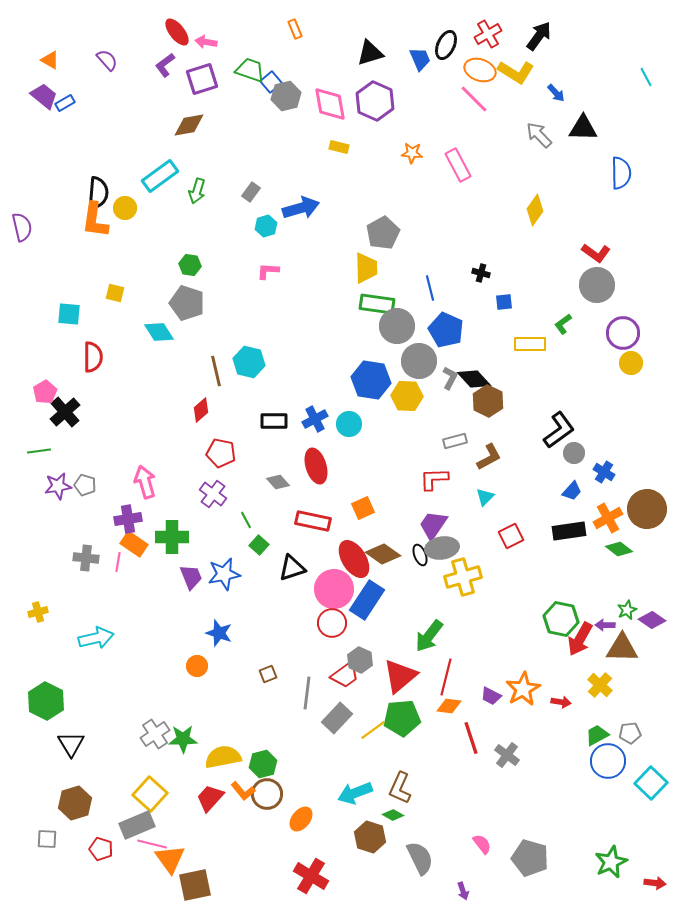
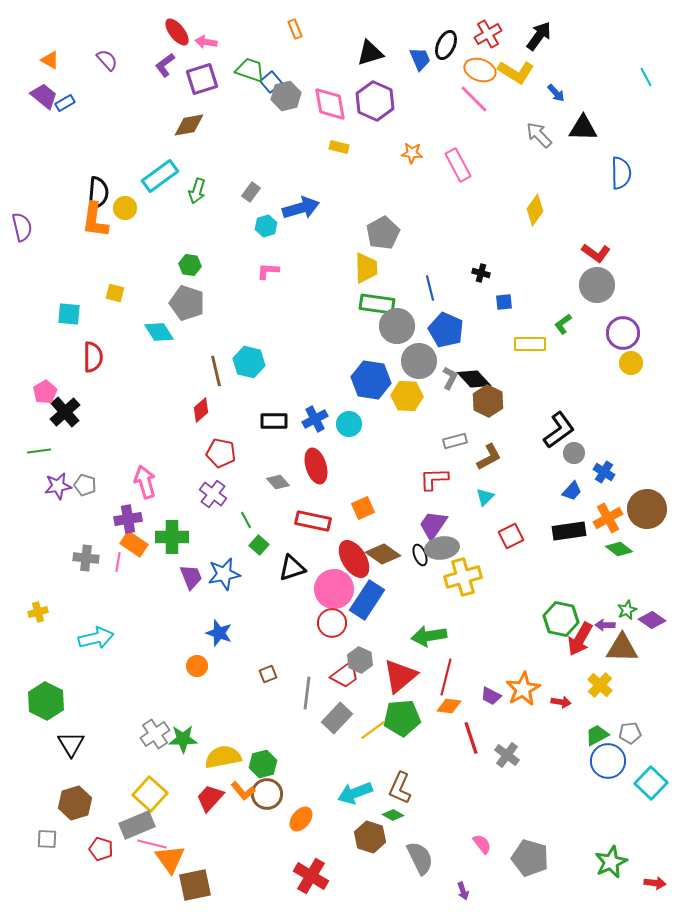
green arrow at (429, 636): rotated 44 degrees clockwise
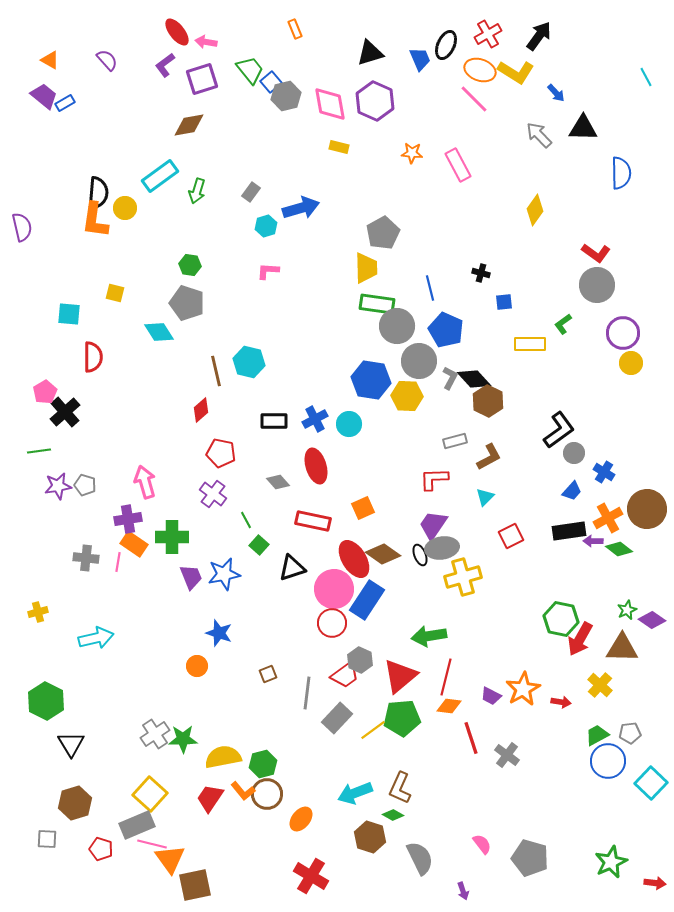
green trapezoid at (250, 70): rotated 32 degrees clockwise
purple arrow at (605, 625): moved 12 px left, 84 px up
red trapezoid at (210, 798): rotated 8 degrees counterclockwise
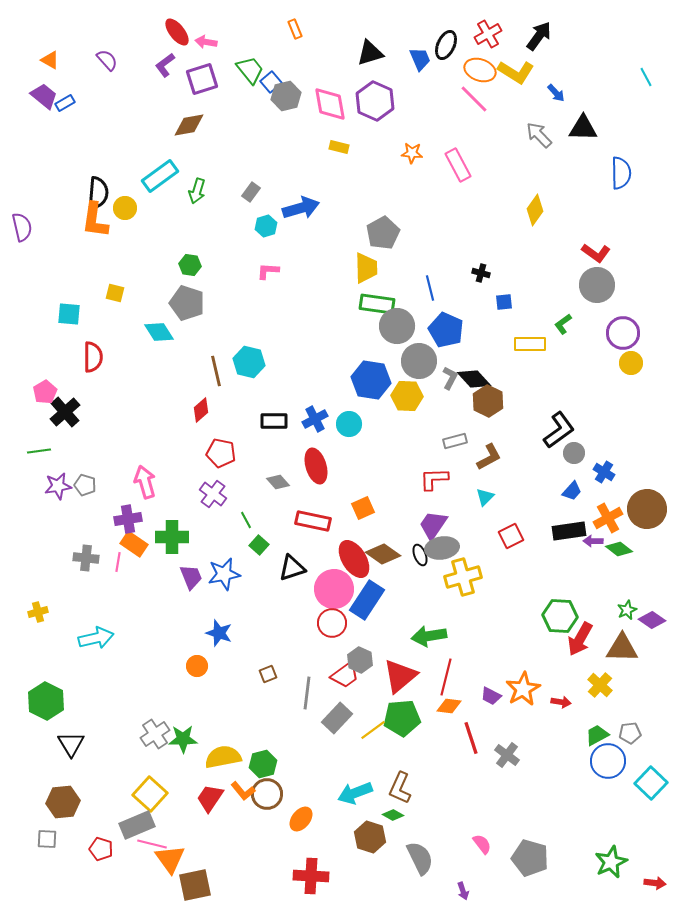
green hexagon at (561, 619): moved 1 px left, 3 px up; rotated 8 degrees counterclockwise
brown hexagon at (75, 803): moved 12 px left, 1 px up; rotated 12 degrees clockwise
red cross at (311, 876): rotated 28 degrees counterclockwise
